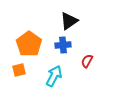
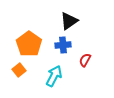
red semicircle: moved 2 px left, 1 px up
orange square: rotated 24 degrees counterclockwise
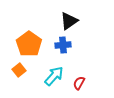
red semicircle: moved 6 px left, 23 px down
cyan arrow: rotated 15 degrees clockwise
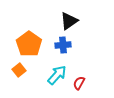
cyan arrow: moved 3 px right, 1 px up
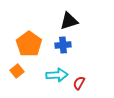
black triangle: rotated 18 degrees clockwise
orange square: moved 2 px left, 1 px down
cyan arrow: rotated 45 degrees clockwise
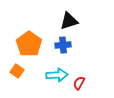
orange square: rotated 16 degrees counterclockwise
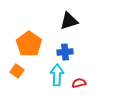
blue cross: moved 2 px right, 7 px down
cyan arrow: rotated 85 degrees counterclockwise
red semicircle: rotated 48 degrees clockwise
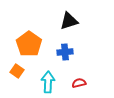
cyan arrow: moved 9 px left, 7 px down
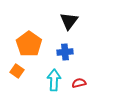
black triangle: rotated 36 degrees counterclockwise
cyan arrow: moved 6 px right, 2 px up
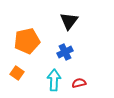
orange pentagon: moved 2 px left, 3 px up; rotated 25 degrees clockwise
blue cross: rotated 21 degrees counterclockwise
orange square: moved 2 px down
